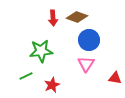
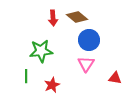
brown diamond: rotated 20 degrees clockwise
green line: rotated 64 degrees counterclockwise
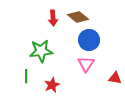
brown diamond: moved 1 px right
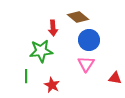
red arrow: moved 10 px down
red star: rotated 21 degrees counterclockwise
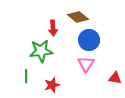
red star: rotated 28 degrees clockwise
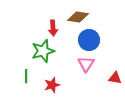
brown diamond: rotated 30 degrees counterclockwise
green star: moved 2 px right; rotated 10 degrees counterclockwise
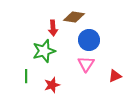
brown diamond: moved 4 px left
green star: moved 1 px right
red triangle: moved 2 px up; rotated 32 degrees counterclockwise
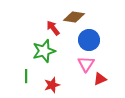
red arrow: rotated 147 degrees clockwise
red triangle: moved 15 px left, 3 px down
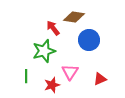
pink triangle: moved 16 px left, 8 px down
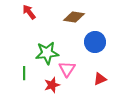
red arrow: moved 24 px left, 16 px up
blue circle: moved 6 px right, 2 px down
green star: moved 3 px right, 2 px down; rotated 10 degrees clockwise
pink triangle: moved 3 px left, 3 px up
green line: moved 2 px left, 3 px up
